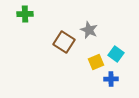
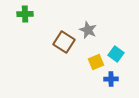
gray star: moved 1 px left
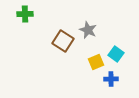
brown square: moved 1 px left, 1 px up
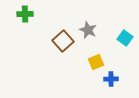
brown square: rotated 15 degrees clockwise
cyan square: moved 9 px right, 16 px up
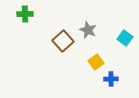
yellow square: rotated 14 degrees counterclockwise
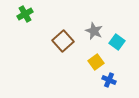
green cross: rotated 28 degrees counterclockwise
gray star: moved 6 px right, 1 px down
cyan square: moved 8 px left, 4 px down
blue cross: moved 2 px left, 1 px down; rotated 24 degrees clockwise
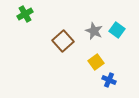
cyan square: moved 12 px up
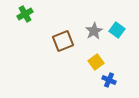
gray star: rotated 18 degrees clockwise
brown square: rotated 20 degrees clockwise
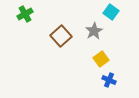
cyan square: moved 6 px left, 18 px up
brown square: moved 2 px left, 5 px up; rotated 20 degrees counterclockwise
yellow square: moved 5 px right, 3 px up
